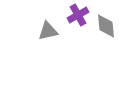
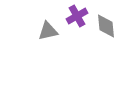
purple cross: moved 1 px left, 1 px down
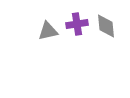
purple cross: moved 8 px down; rotated 20 degrees clockwise
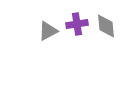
gray triangle: rotated 15 degrees counterclockwise
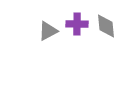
purple cross: rotated 10 degrees clockwise
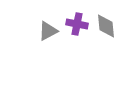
purple cross: rotated 10 degrees clockwise
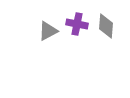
gray diamond: rotated 10 degrees clockwise
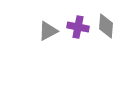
purple cross: moved 1 px right, 3 px down
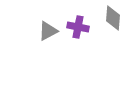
gray diamond: moved 7 px right, 8 px up
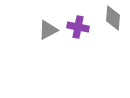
gray triangle: moved 1 px up
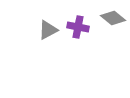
gray diamond: rotated 55 degrees counterclockwise
